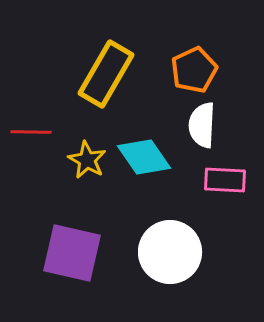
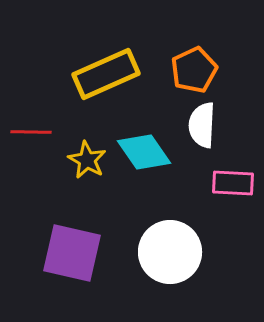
yellow rectangle: rotated 36 degrees clockwise
cyan diamond: moved 5 px up
pink rectangle: moved 8 px right, 3 px down
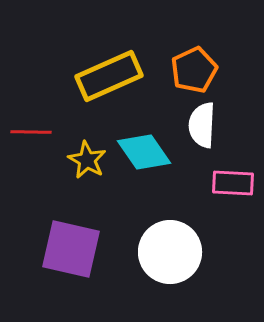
yellow rectangle: moved 3 px right, 2 px down
purple square: moved 1 px left, 4 px up
